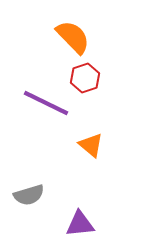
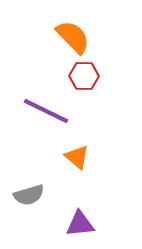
red hexagon: moved 1 px left, 2 px up; rotated 20 degrees clockwise
purple line: moved 8 px down
orange triangle: moved 14 px left, 12 px down
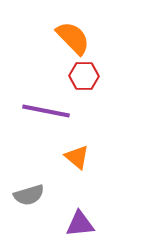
orange semicircle: moved 1 px down
purple line: rotated 15 degrees counterclockwise
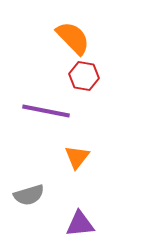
red hexagon: rotated 8 degrees clockwise
orange triangle: rotated 28 degrees clockwise
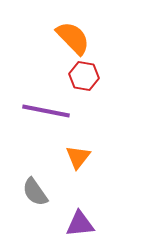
orange triangle: moved 1 px right
gray semicircle: moved 6 px right, 3 px up; rotated 72 degrees clockwise
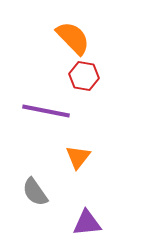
purple triangle: moved 7 px right, 1 px up
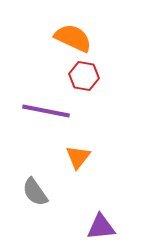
orange semicircle: rotated 21 degrees counterclockwise
purple triangle: moved 14 px right, 4 px down
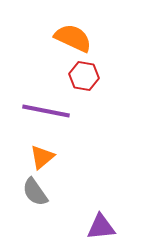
orange triangle: moved 36 px left; rotated 12 degrees clockwise
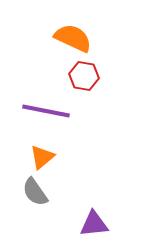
purple triangle: moved 7 px left, 3 px up
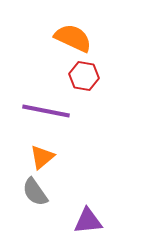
purple triangle: moved 6 px left, 3 px up
